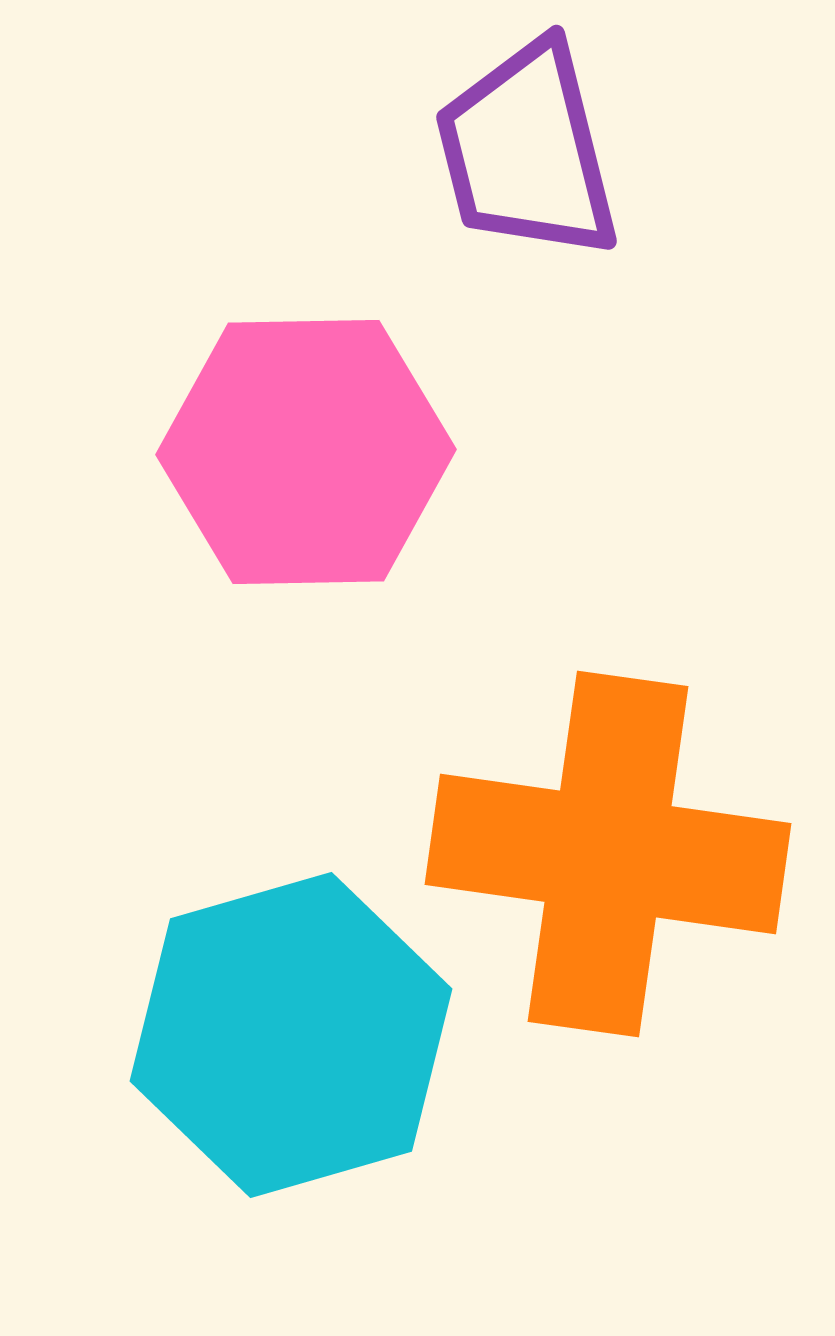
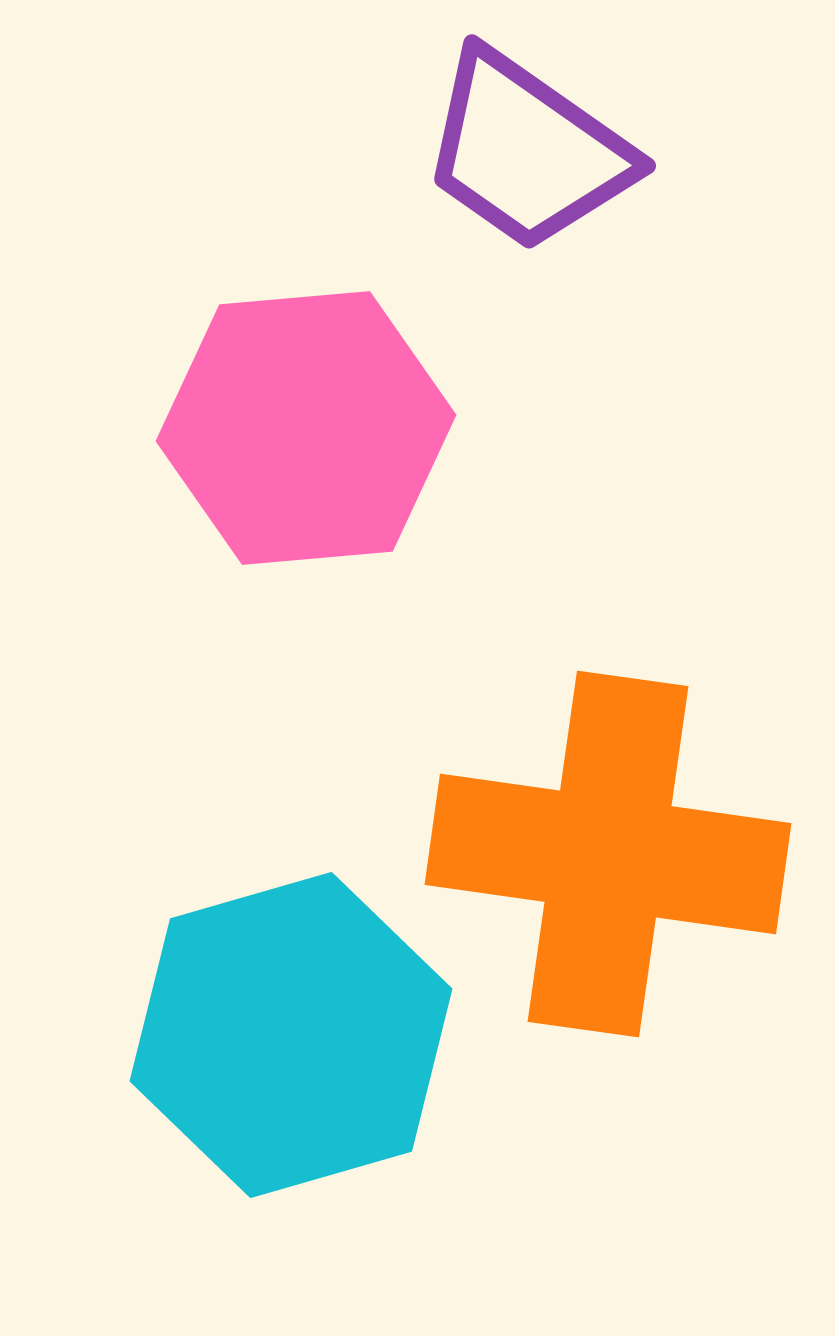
purple trapezoid: rotated 41 degrees counterclockwise
pink hexagon: moved 24 px up; rotated 4 degrees counterclockwise
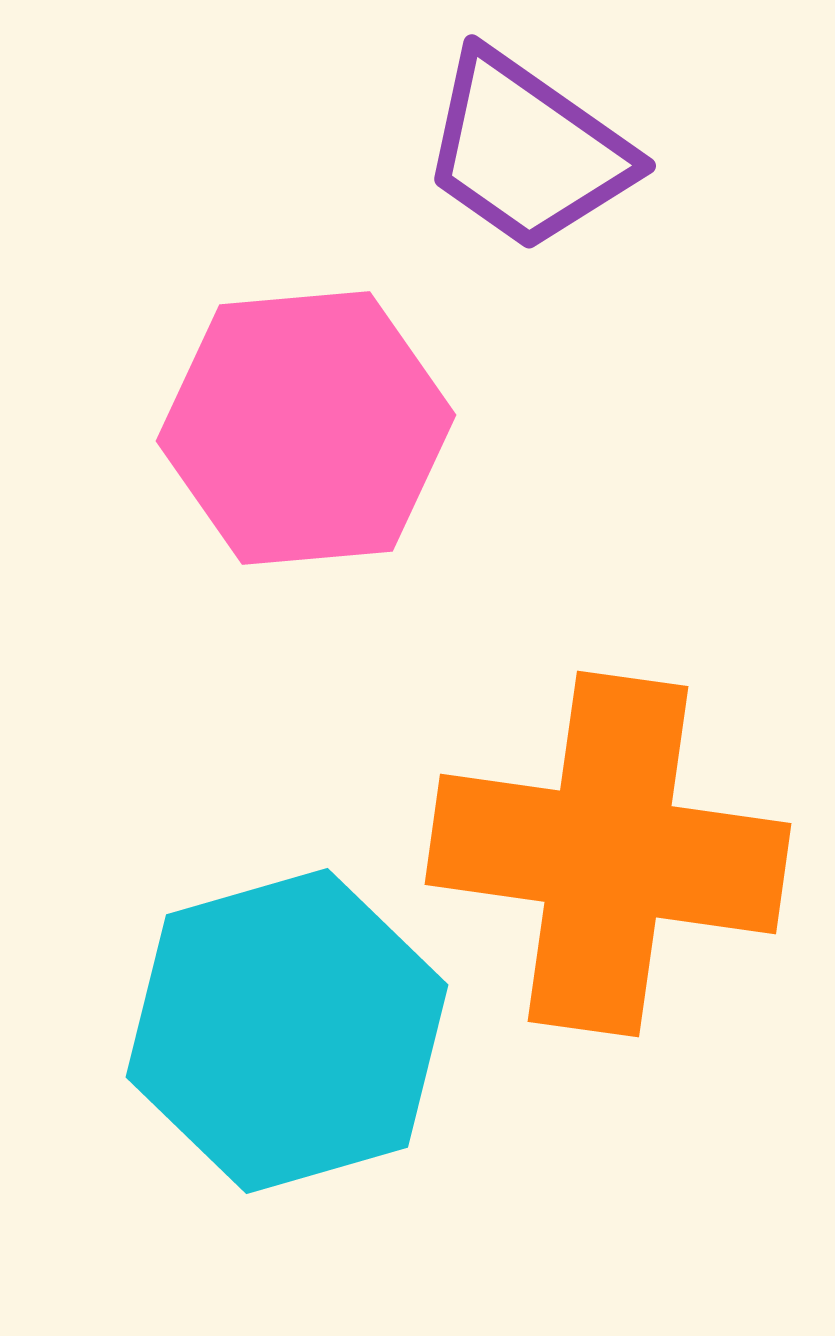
cyan hexagon: moved 4 px left, 4 px up
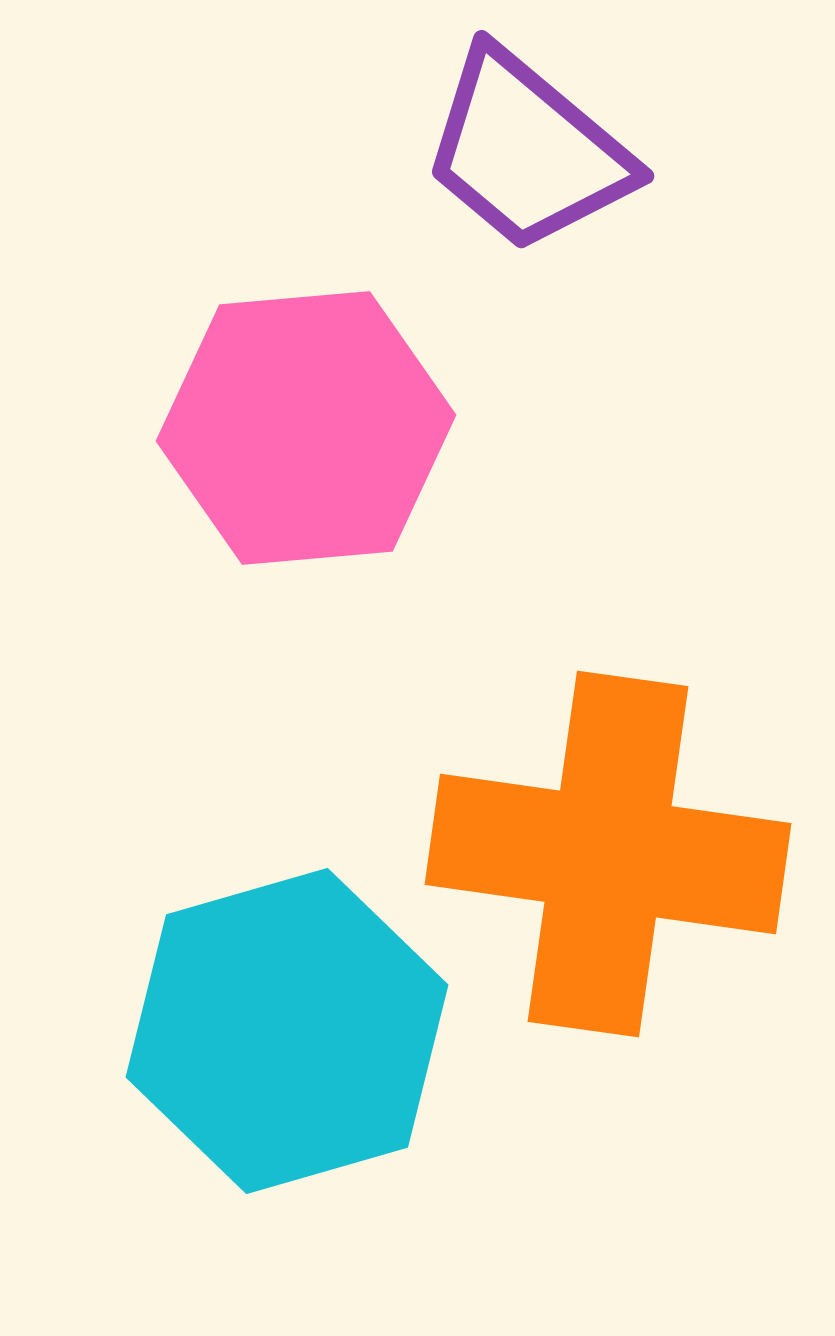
purple trapezoid: rotated 5 degrees clockwise
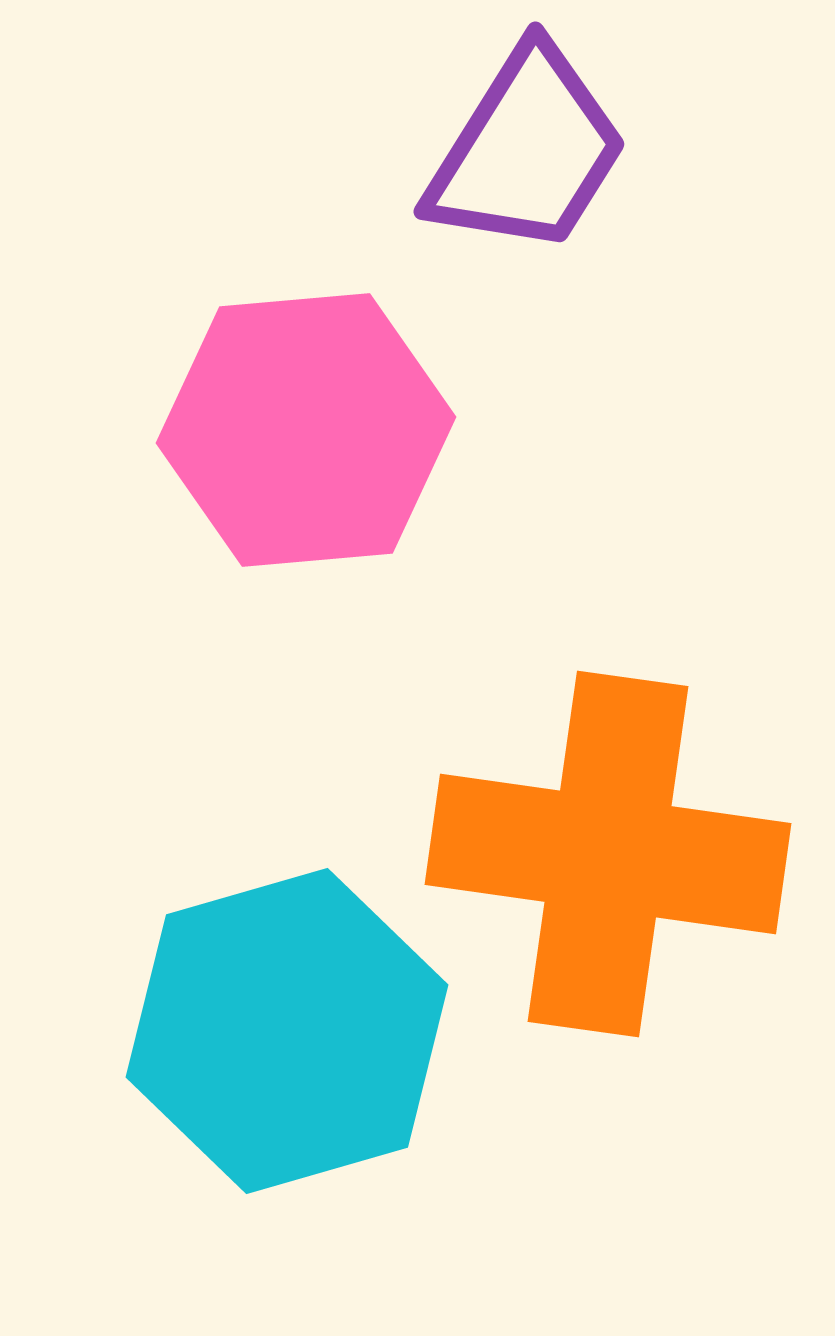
purple trapezoid: rotated 98 degrees counterclockwise
pink hexagon: moved 2 px down
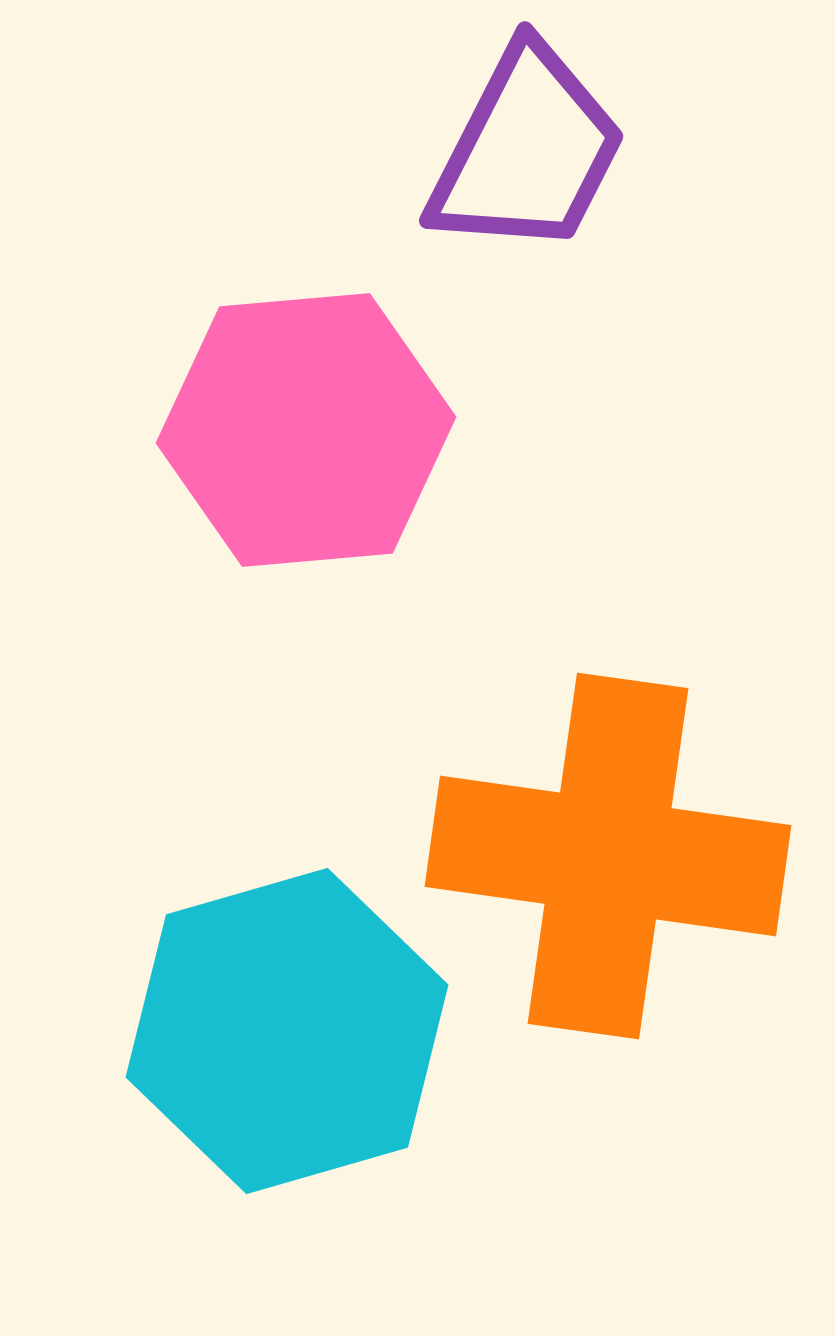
purple trapezoid: rotated 5 degrees counterclockwise
orange cross: moved 2 px down
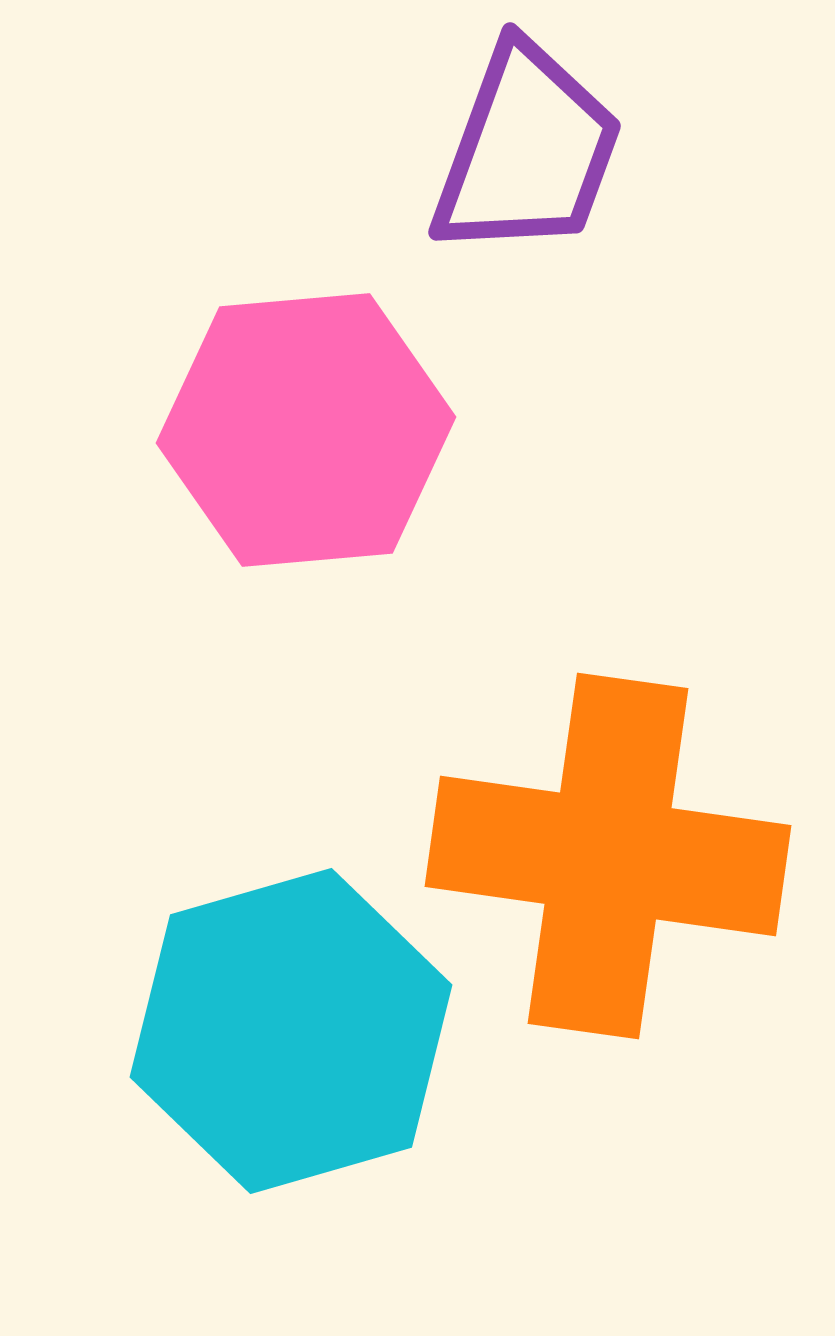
purple trapezoid: rotated 7 degrees counterclockwise
cyan hexagon: moved 4 px right
